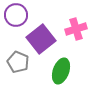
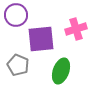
purple square: rotated 32 degrees clockwise
gray pentagon: moved 3 px down
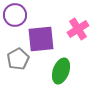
purple circle: moved 1 px left
pink cross: moved 2 px right; rotated 15 degrees counterclockwise
gray pentagon: moved 6 px up; rotated 20 degrees clockwise
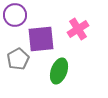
green ellipse: moved 2 px left
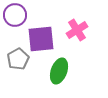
pink cross: moved 1 px left, 1 px down
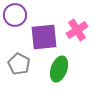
purple square: moved 3 px right, 2 px up
gray pentagon: moved 1 px right, 5 px down; rotated 15 degrees counterclockwise
green ellipse: moved 2 px up
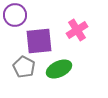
purple square: moved 5 px left, 4 px down
gray pentagon: moved 5 px right, 3 px down
green ellipse: rotated 45 degrees clockwise
